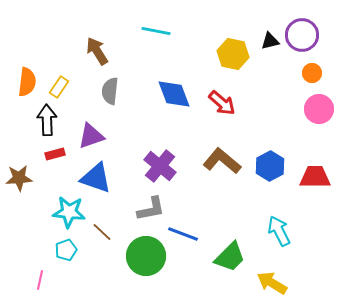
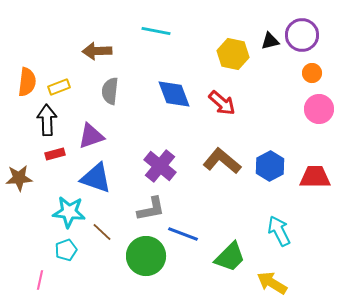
brown arrow: rotated 60 degrees counterclockwise
yellow rectangle: rotated 35 degrees clockwise
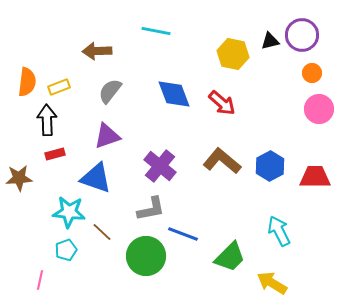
gray semicircle: rotated 32 degrees clockwise
purple triangle: moved 16 px right
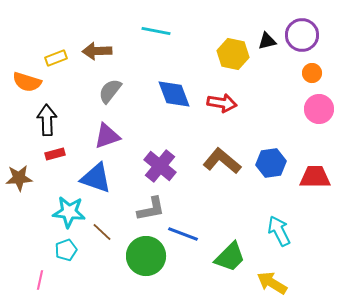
black triangle: moved 3 px left
orange semicircle: rotated 100 degrees clockwise
yellow rectangle: moved 3 px left, 29 px up
red arrow: rotated 32 degrees counterclockwise
blue hexagon: moved 1 px right, 3 px up; rotated 20 degrees clockwise
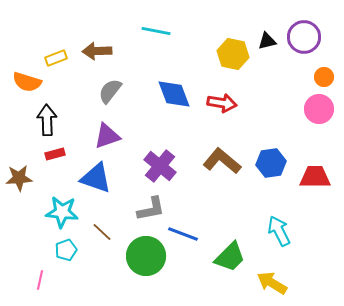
purple circle: moved 2 px right, 2 px down
orange circle: moved 12 px right, 4 px down
cyan star: moved 7 px left
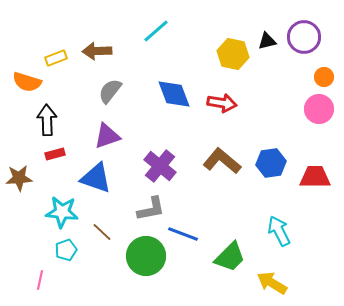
cyan line: rotated 52 degrees counterclockwise
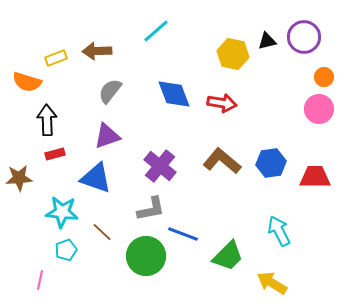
green trapezoid: moved 2 px left, 1 px up
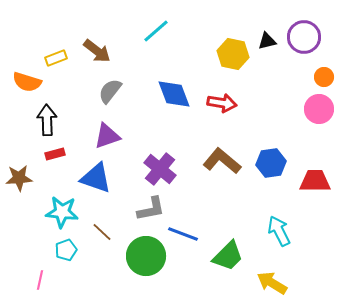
brown arrow: rotated 140 degrees counterclockwise
purple cross: moved 3 px down
red trapezoid: moved 4 px down
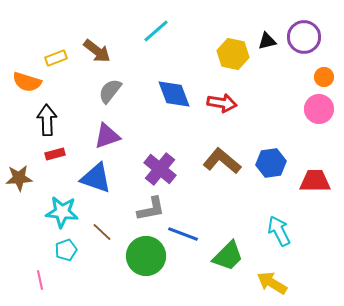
pink line: rotated 24 degrees counterclockwise
